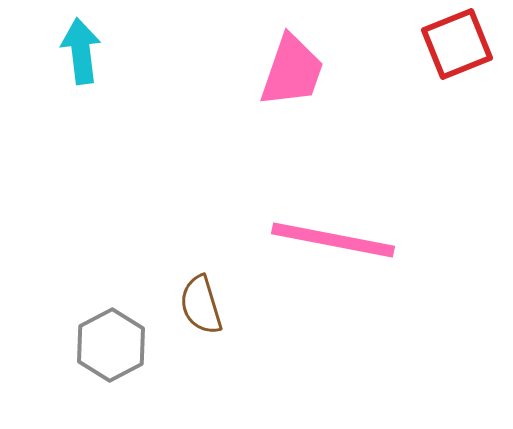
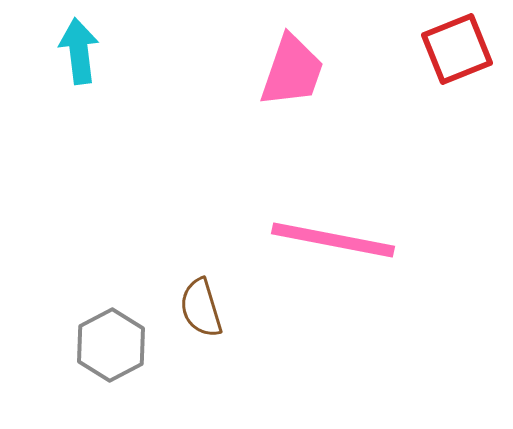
red square: moved 5 px down
cyan arrow: moved 2 px left
brown semicircle: moved 3 px down
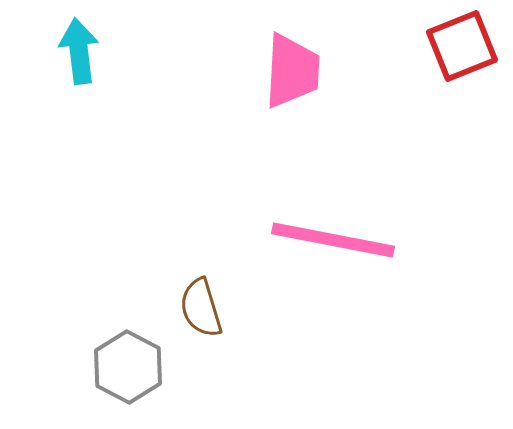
red square: moved 5 px right, 3 px up
pink trapezoid: rotated 16 degrees counterclockwise
gray hexagon: moved 17 px right, 22 px down; rotated 4 degrees counterclockwise
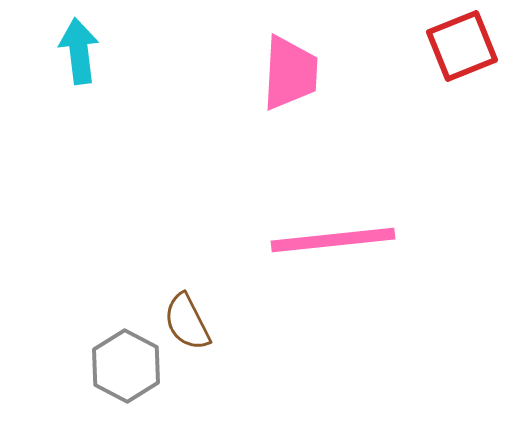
pink trapezoid: moved 2 px left, 2 px down
pink line: rotated 17 degrees counterclockwise
brown semicircle: moved 14 px left, 14 px down; rotated 10 degrees counterclockwise
gray hexagon: moved 2 px left, 1 px up
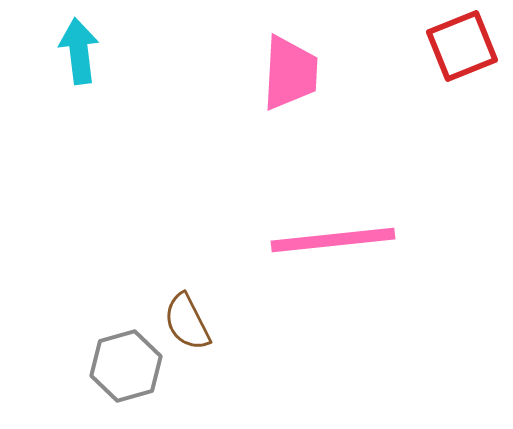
gray hexagon: rotated 16 degrees clockwise
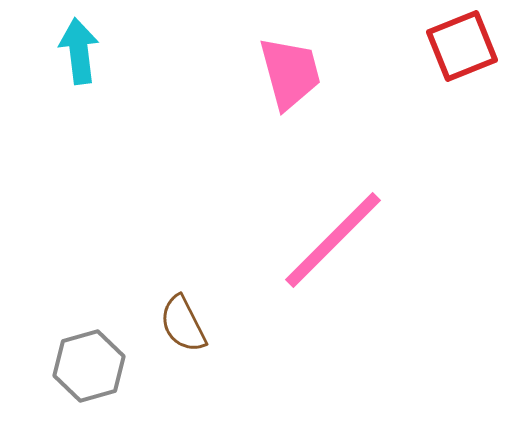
pink trapezoid: rotated 18 degrees counterclockwise
pink line: rotated 39 degrees counterclockwise
brown semicircle: moved 4 px left, 2 px down
gray hexagon: moved 37 px left
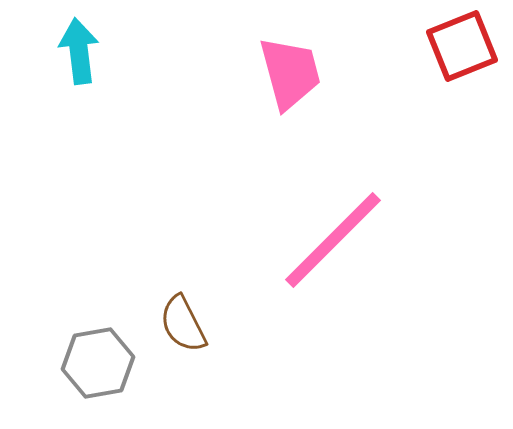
gray hexagon: moved 9 px right, 3 px up; rotated 6 degrees clockwise
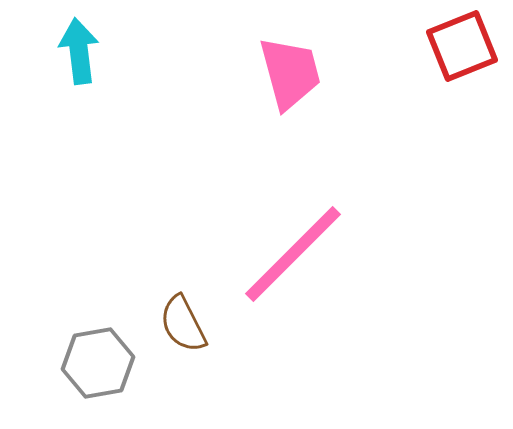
pink line: moved 40 px left, 14 px down
